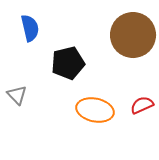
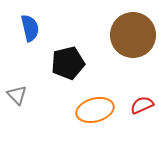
orange ellipse: rotated 27 degrees counterclockwise
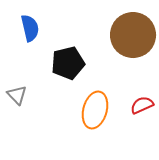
orange ellipse: rotated 60 degrees counterclockwise
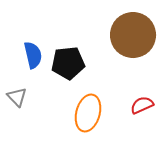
blue semicircle: moved 3 px right, 27 px down
black pentagon: rotated 8 degrees clockwise
gray triangle: moved 2 px down
orange ellipse: moved 7 px left, 3 px down
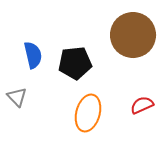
black pentagon: moved 7 px right
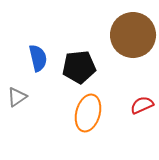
blue semicircle: moved 5 px right, 3 px down
black pentagon: moved 4 px right, 4 px down
gray triangle: rotated 40 degrees clockwise
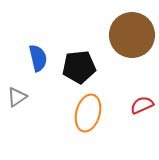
brown circle: moved 1 px left
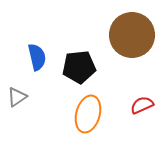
blue semicircle: moved 1 px left, 1 px up
orange ellipse: moved 1 px down
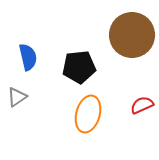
blue semicircle: moved 9 px left
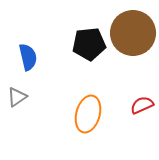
brown circle: moved 1 px right, 2 px up
black pentagon: moved 10 px right, 23 px up
